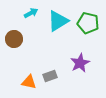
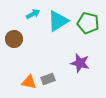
cyan arrow: moved 2 px right, 1 px down
purple star: rotated 30 degrees counterclockwise
gray rectangle: moved 2 px left, 3 px down
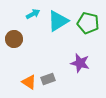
orange triangle: rotated 21 degrees clockwise
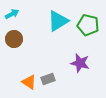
cyan arrow: moved 21 px left
green pentagon: moved 2 px down
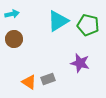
cyan arrow: rotated 16 degrees clockwise
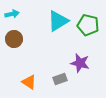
gray rectangle: moved 12 px right
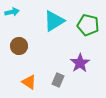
cyan arrow: moved 2 px up
cyan triangle: moved 4 px left
brown circle: moved 5 px right, 7 px down
purple star: rotated 24 degrees clockwise
gray rectangle: moved 2 px left, 1 px down; rotated 48 degrees counterclockwise
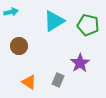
cyan arrow: moved 1 px left
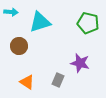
cyan arrow: rotated 16 degrees clockwise
cyan triangle: moved 14 px left, 1 px down; rotated 15 degrees clockwise
green pentagon: moved 2 px up
purple star: rotated 24 degrees counterclockwise
orange triangle: moved 2 px left
